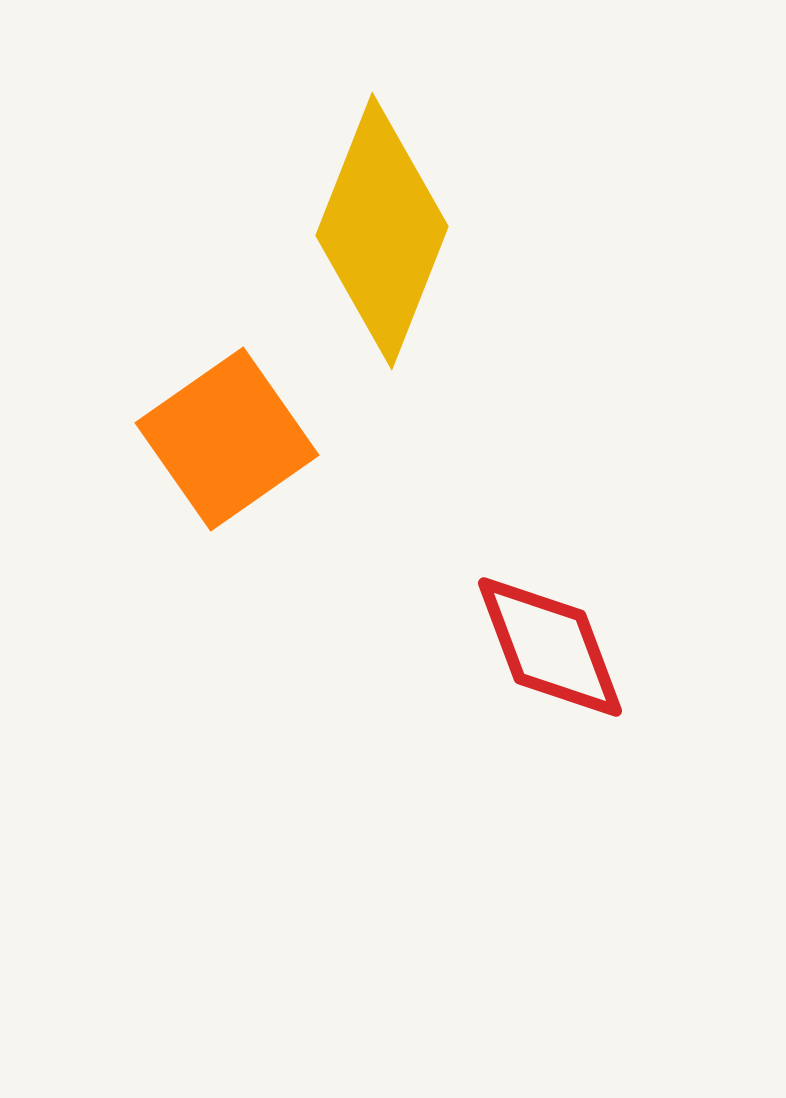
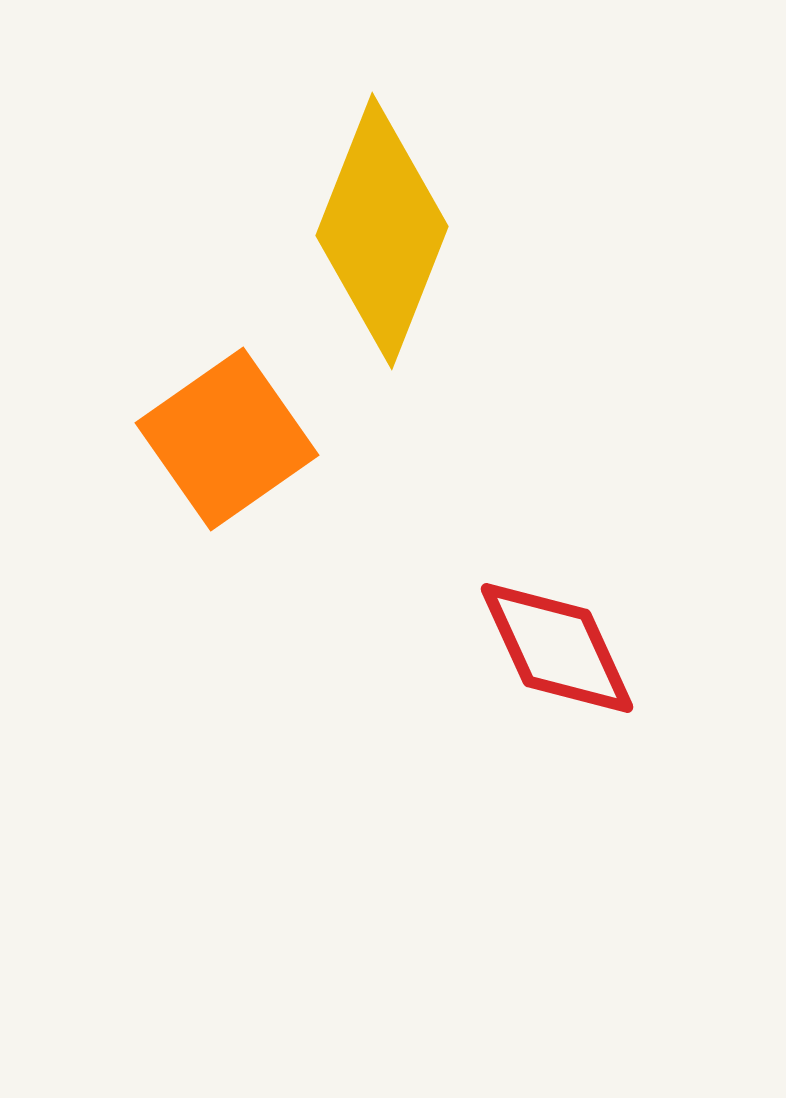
red diamond: moved 7 px right, 1 px down; rotated 4 degrees counterclockwise
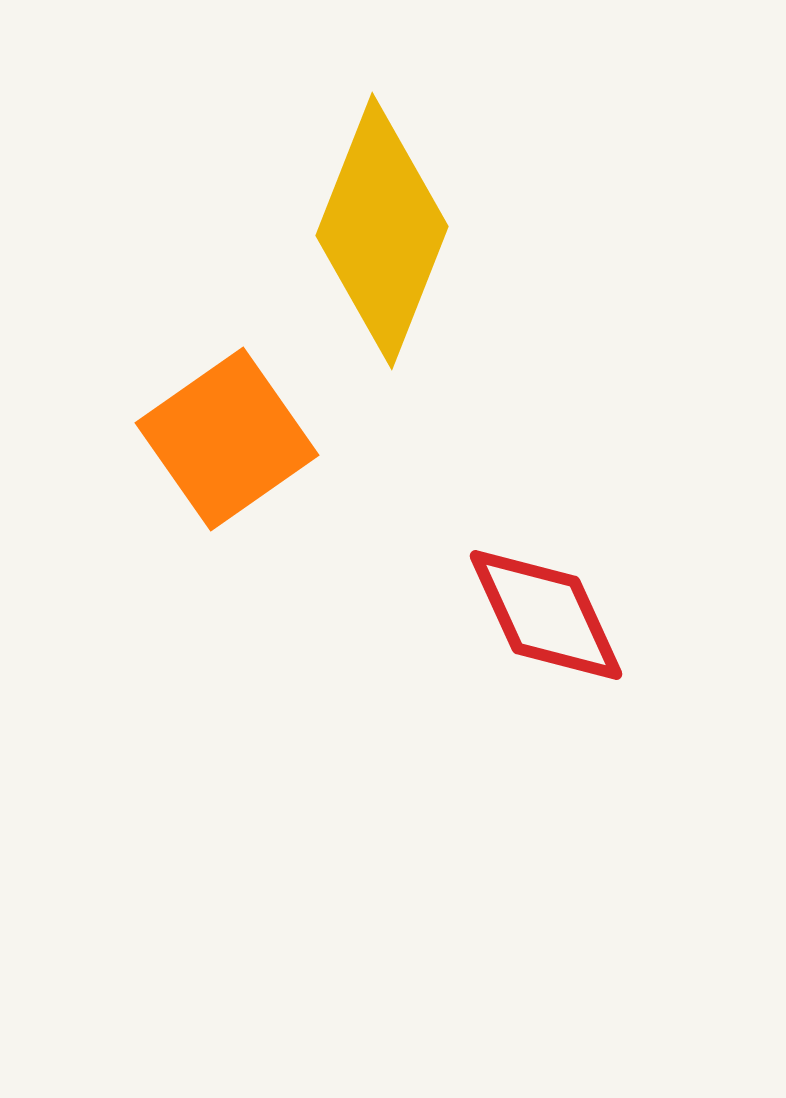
red diamond: moved 11 px left, 33 px up
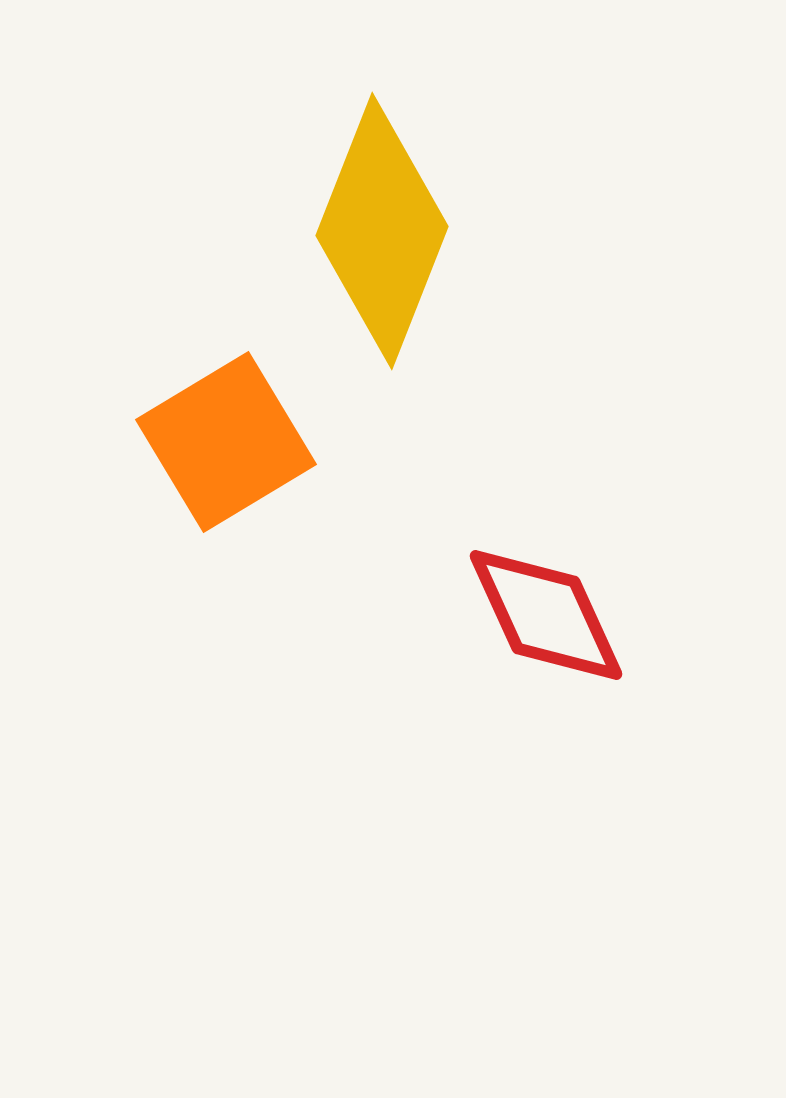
orange square: moved 1 px left, 3 px down; rotated 4 degrees clockwise
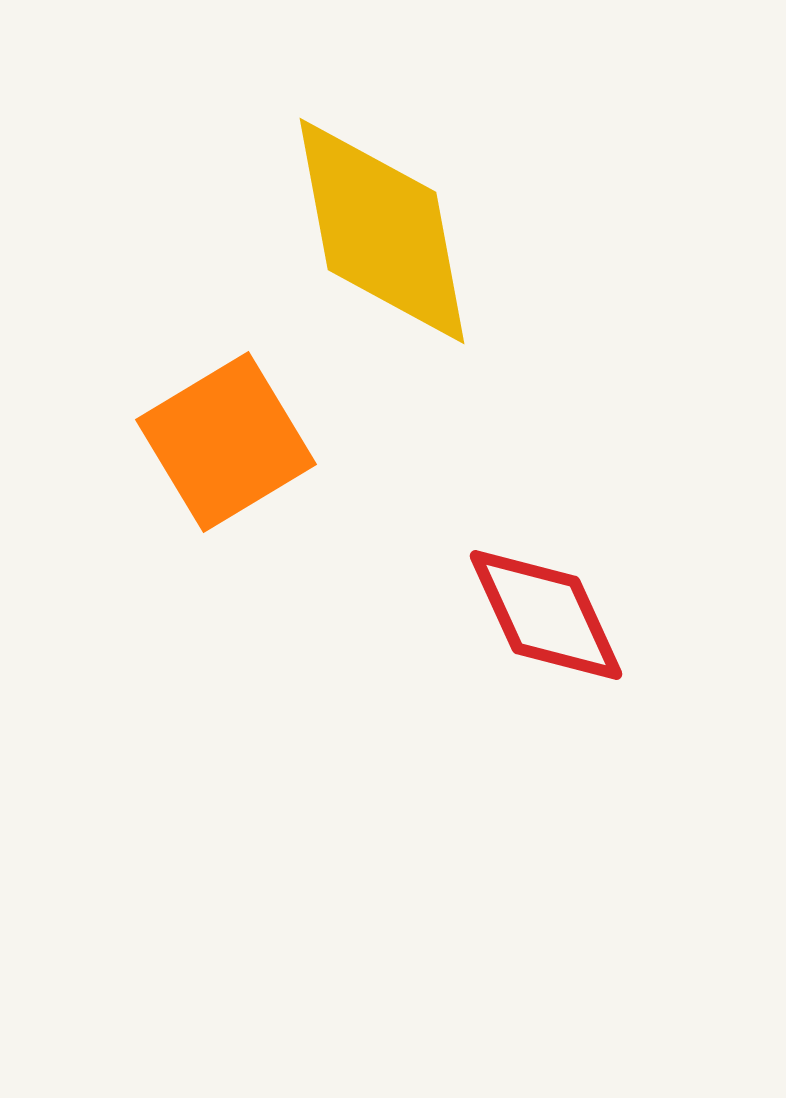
yellow diamond: rotated 32 degrees counterclockwise
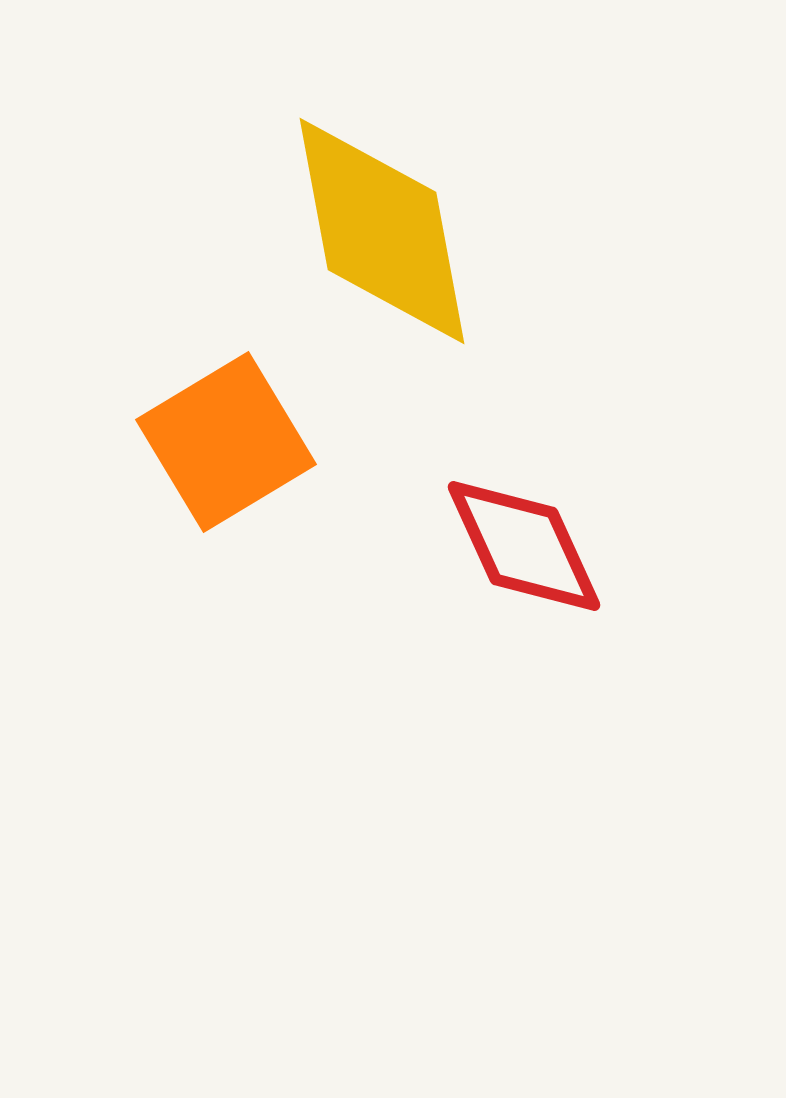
red diamond: moved 22 px left, 69 px up
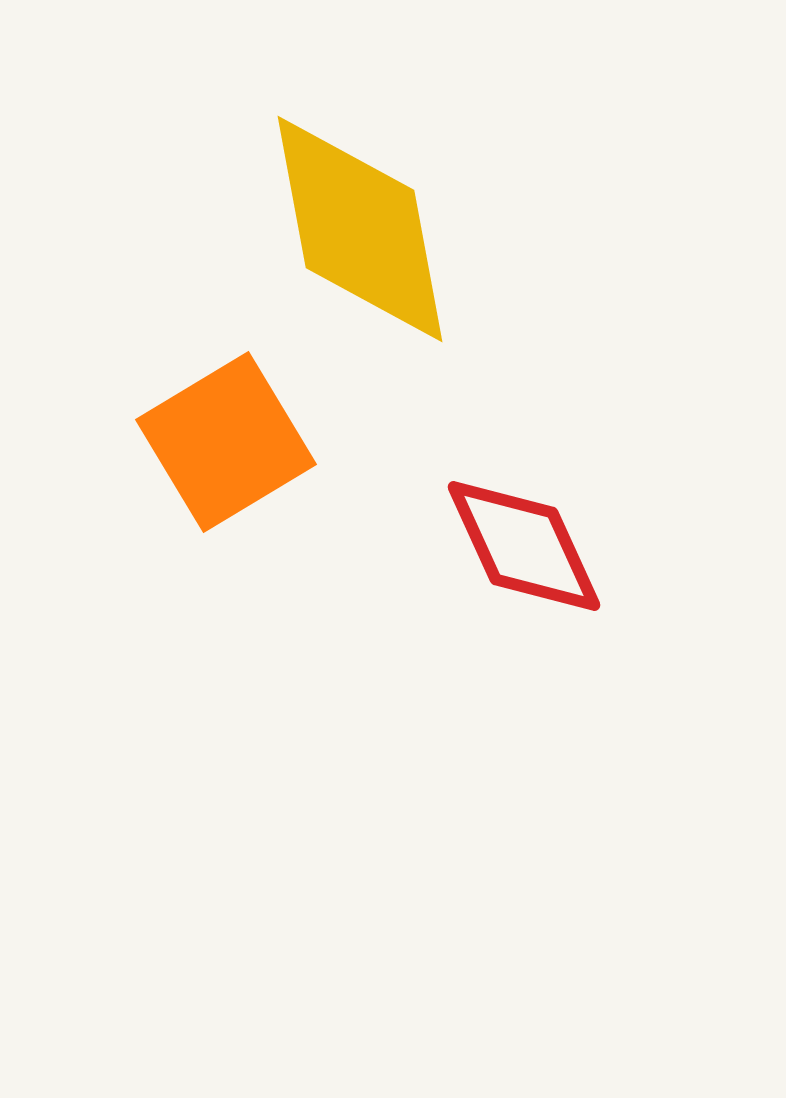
yellow diamond: moved 22 px left, 2 px up
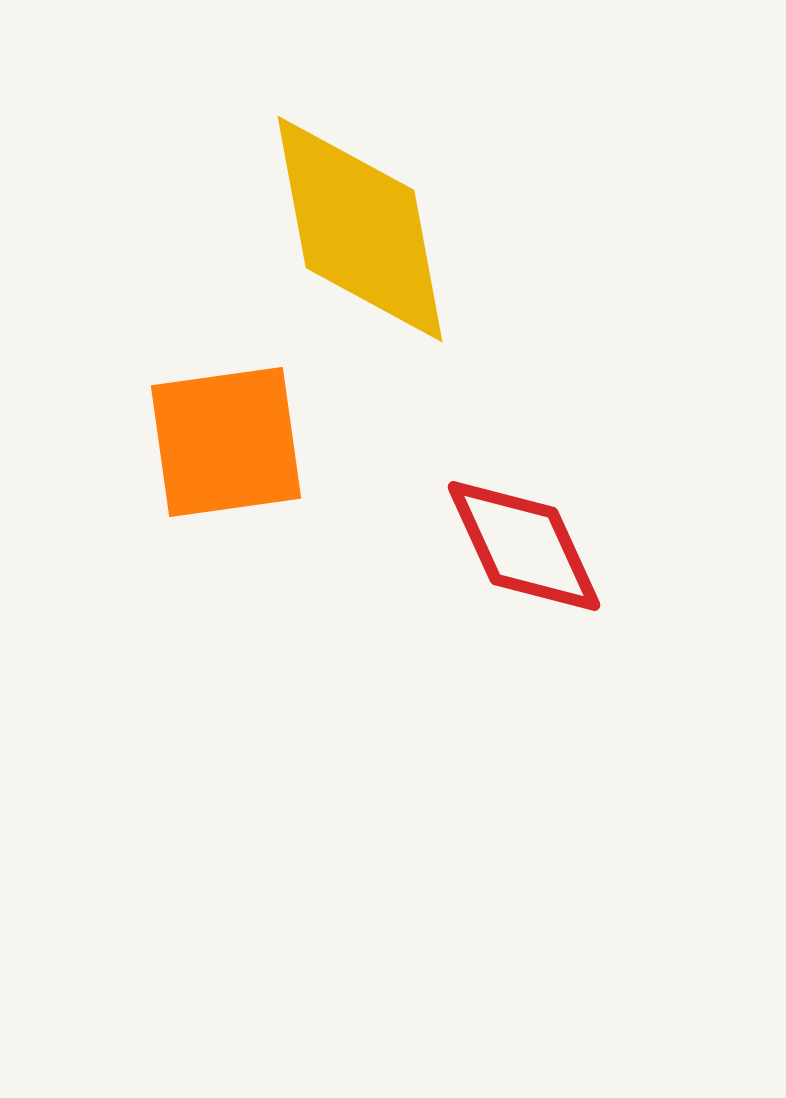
orange square: rotated 23 degrees clockwise
